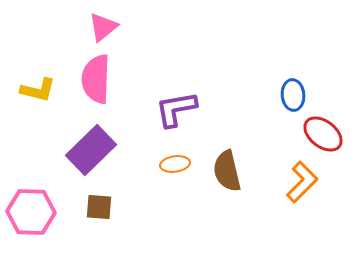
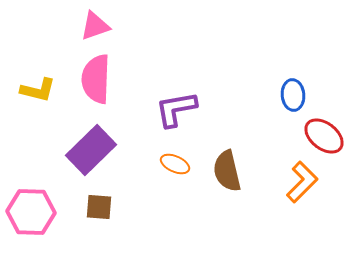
pink triangle: moved 8 px left, 1 px up; rotated 20 degrees clockwise
red ellipse: moved 1 px right, 2 px down
orange ellipse: rotated 32 degrees clockwise
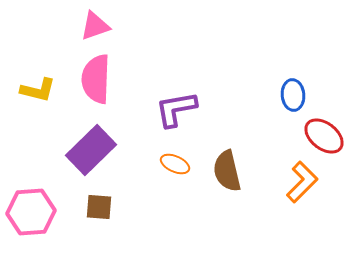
pink hexagon: rotated 6 degrees counterclockwise
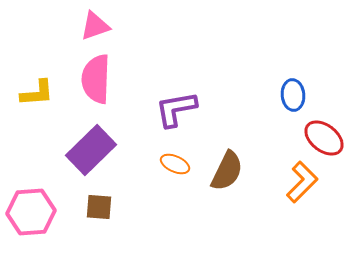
yellow L-shape: moved 1 px left, 3 px down; rotated 18 degrees counterclockwise
red ellipse: moved 2 px down
brown semicircle: rotated 141 degrees counterclockwise
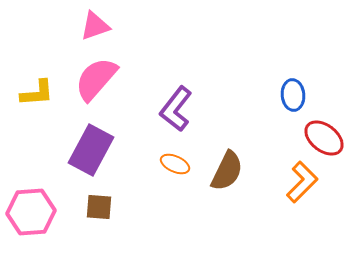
pink semicircle: rotated 39 degrees clockwise
purple L-shape: rotated 42 degrees counterclockwise
purple rectangle: rotated 18 degrees counterclockwise
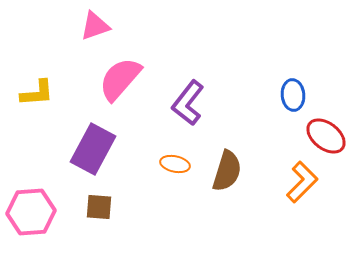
pink semicircle: moved 24 px right
purple L-shape: moved 12 px right, 6 px up
red ellipse: moved 2 px right, 2 px up
purple rectangle: moved 2 px right, 1 px up
orange ellipse: rotated 12 degrees counterclockwise
brown semicircle: rotated 9 degrees counterclockwise
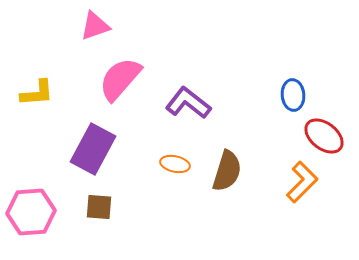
purple L-shape: rotated 90 degrees clockwise
red ellipse: moved 2 px left
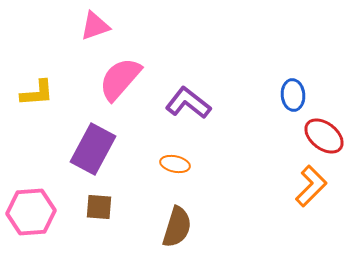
brown semicircle: moved 50 px left, 56 px down
orange L-shape: moved 9 px right, 4 px down
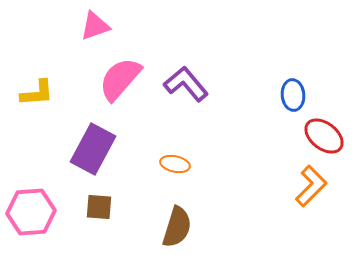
purple L-shape: moved 2 px left, 19 px up; rotated 12 degrees clockwise
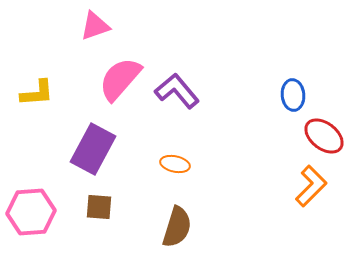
purple L-shape: moved 9 px left, 7 px down
